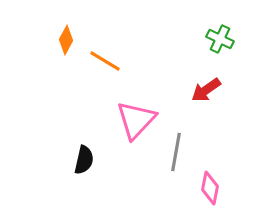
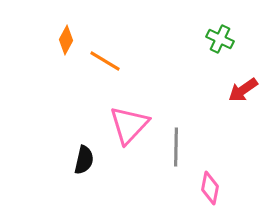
red arrow: moved 37 px right
pink triangle: moved 7 px left, 5 px down
gray line: moved 5 px up; rotated 9 degrees counterclockwise
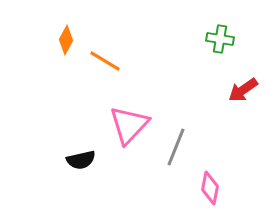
green cross: rotated 16 degrees counterclockwise
gray line: rotated 21 degrees clockwise
black semicircle: moved 3 px left; rotated 64 degrees clockwise
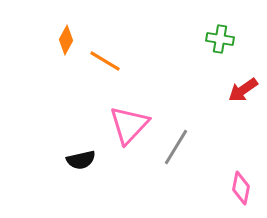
gray line: rotated 9 degrees clockwise
pink diamond: moved 31 px right
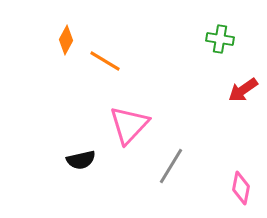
gray line: moved 5 px left, 19 px down
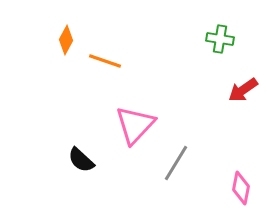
orange line: rotated 12 degrees counterclockwise
pink triangle: moved 6 px right
black semicircle: rotated 56 degrees clockwise
gray line: moved 5 px right, 3 px up
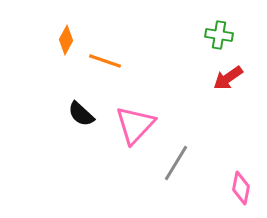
green cross: moved 1 px left, 4 px up
red arrow: moved 15 px left, 12 px up
black semicircle: moved 46 px up
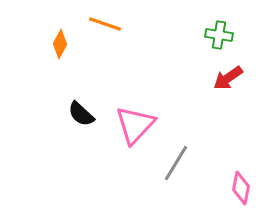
orange diamond: moved 6 px left, 4 px down
orange line: moved 37 px up
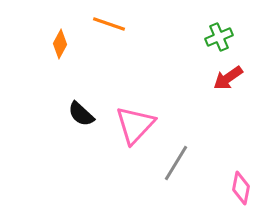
orange line: moved 4 px right
green cross: moved 2 px down; rotated 32 degrees counterclockwise
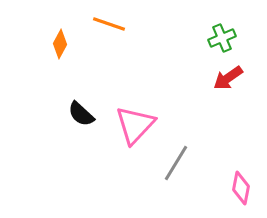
green cross: moved 3 px right, 1 px down
